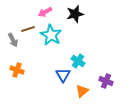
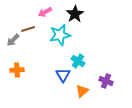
black star: rotated 18 degrees counterclockwise
cyan star: moved 9 px right; rotated 30 degrees clockwise
gray arrow: rotated 72 degrees clockwise
orange cross: rotated 24 degrees counterclockwise
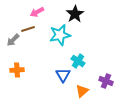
pink arrow: moved 8 px left
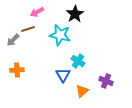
cyan star: rotated 25 degrees clockwise
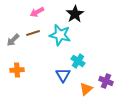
brown line: moved 5 px right, 4 px down
orange triangle: moved 4 px right, 2 px up
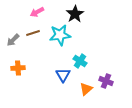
cyan star: rotated 20 degrees counterclockwise
cyan cross: moved 2 px right
orange cross: moved 1 px right, 2 px up
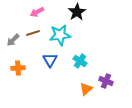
black star: moved 2 px right, 2 px up
blue triangle: moved 13 px left, 15 px up
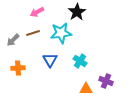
cyan star: moved 1 px right, 2 px up
orange triangle: rotated 40 degrees clockwise
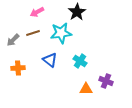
blue triangle: rotated 21 degrees counterclockwise
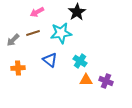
orange triangle: moved 9 px up
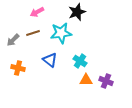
black star: rotated 12 degrees clockwise
orange cross: rotated 16 degrees clockwise
